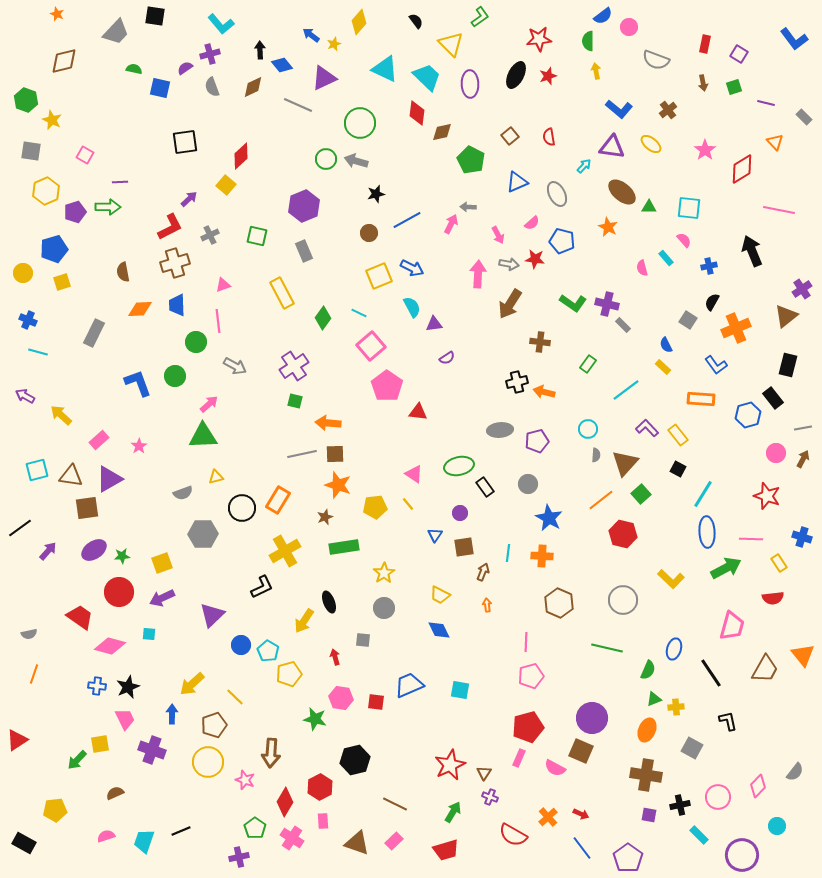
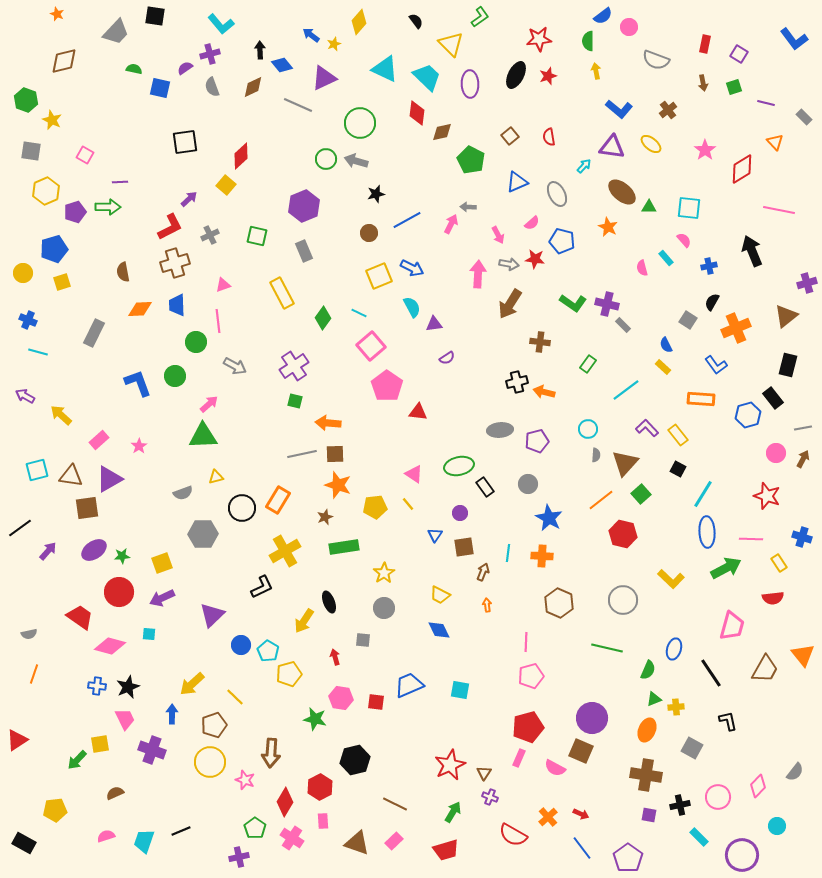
purple cross at (802, 289): moved 5 px right, 6 px up; rotated 18 degrees clockwise
yellow circle at (208, 762): moved 2 px right
cyan rectangle at (699, 835): moved 2 px down
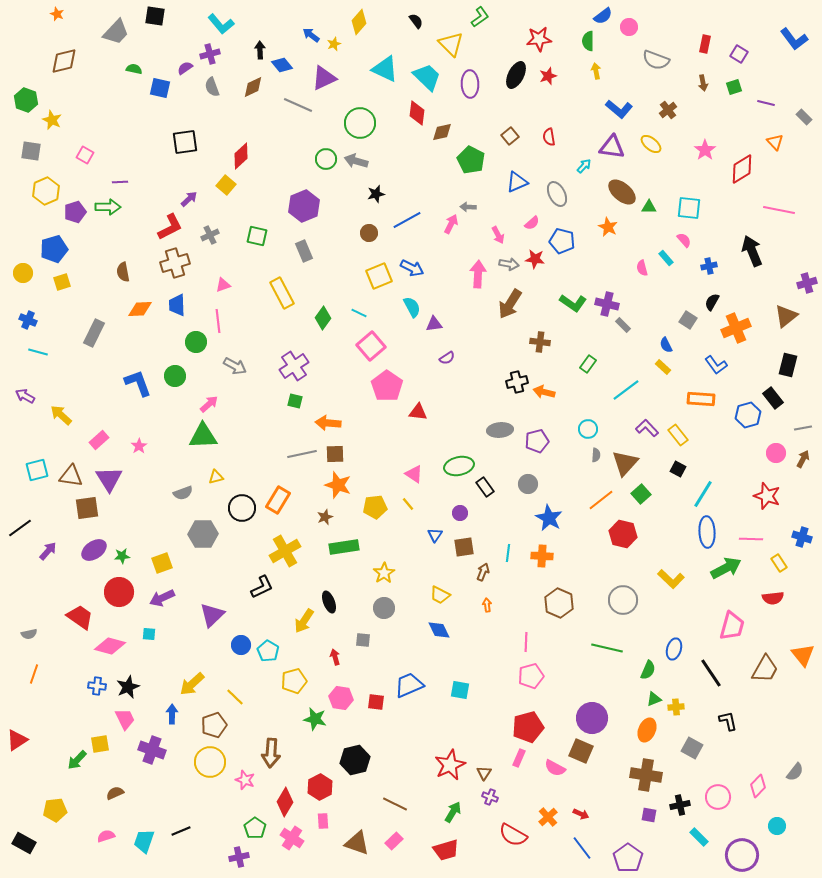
purple triangle at (109, 479): rotated 32 degrees counterclockwise
yellow pentagon at (289, 674): moved 5 px right, 7 px down
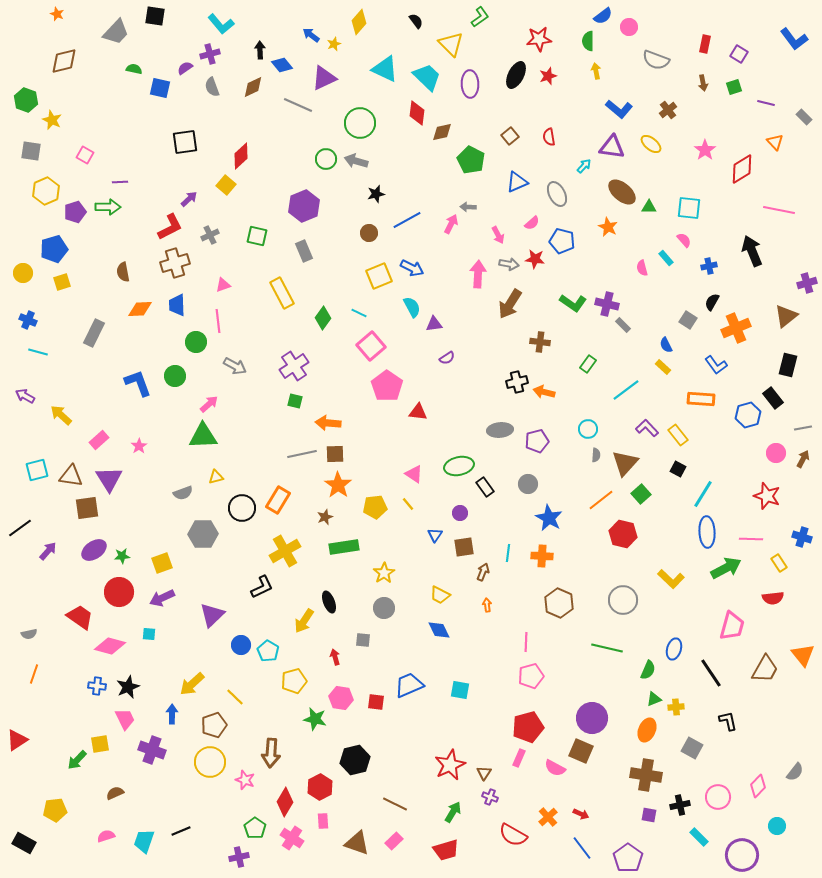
orange star at (338, 485): rotated 16 degrees clockwise
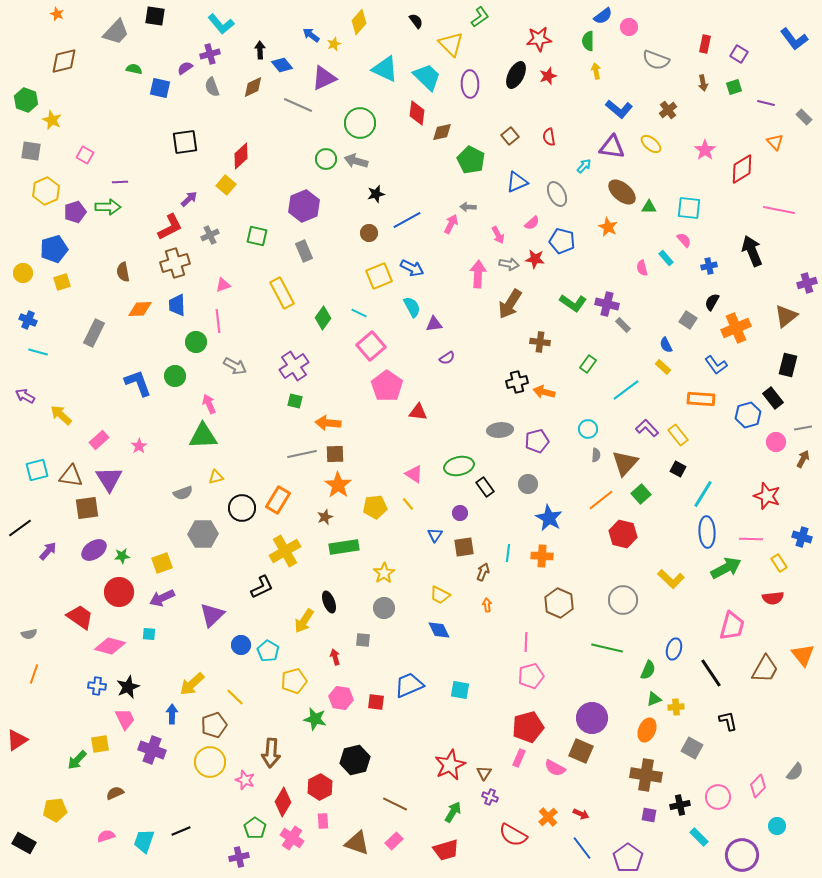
pink arrow at (209, 404): rotated 72 degrees counterclockwise
pink circle at (776, 453): moved 11 px up
red diamond at (285, 802): moved 2 px left
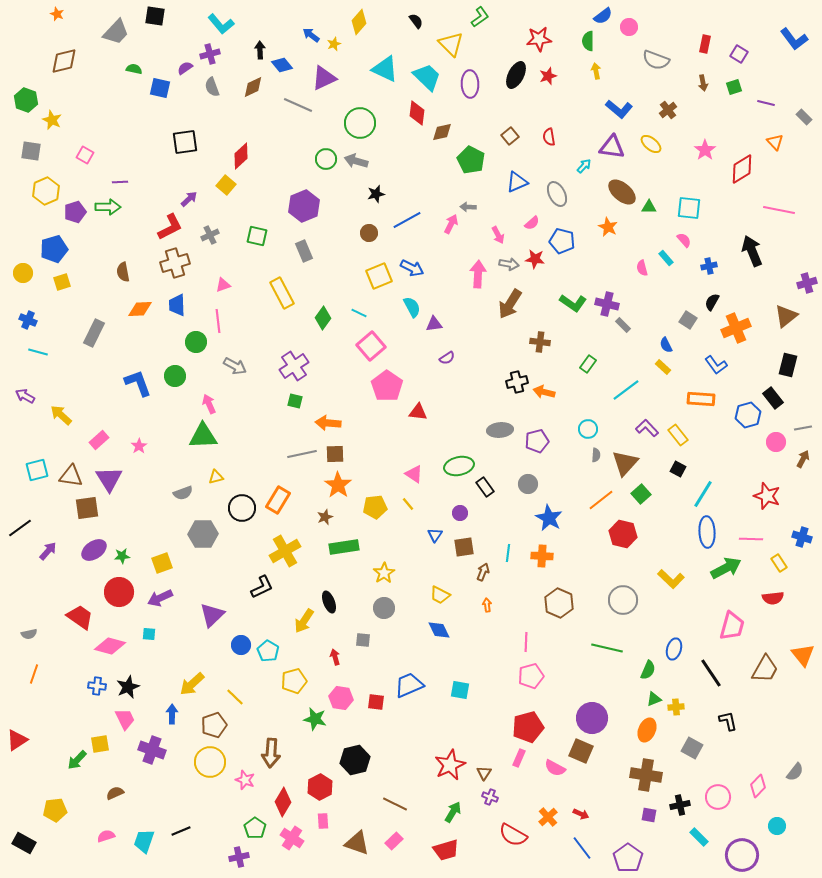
purple arrow at (162, 598): moved 2 px left
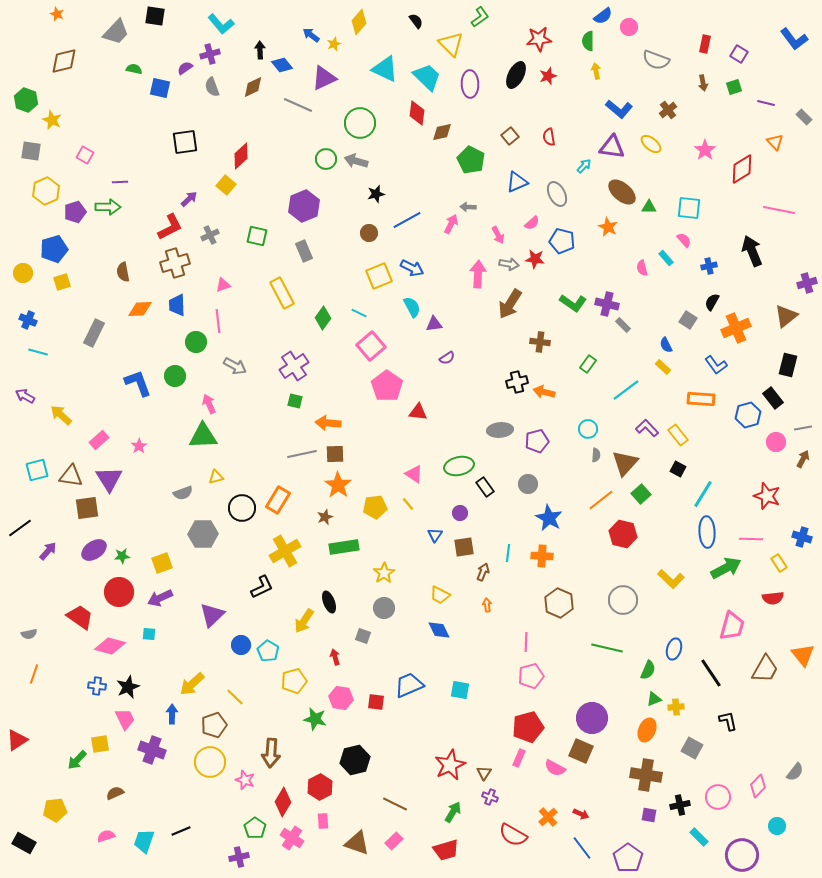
gray square at (363, 640): moved 4 px up; rotated 14 degrees clockwise
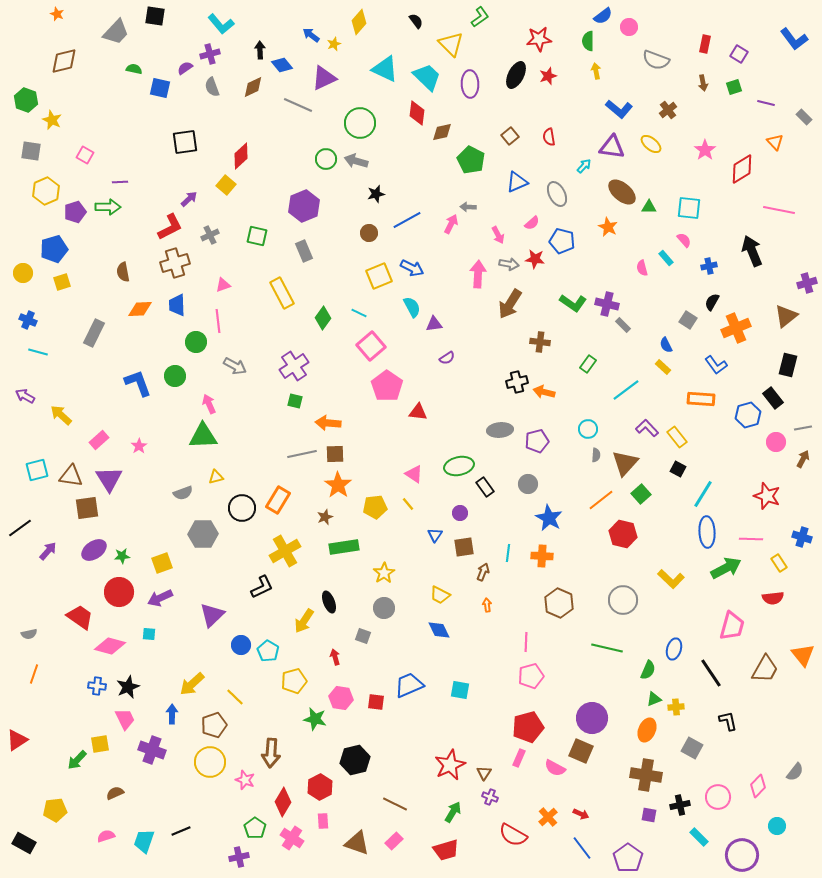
yellow rectangle at (678, 435): moved 1 px left, 2 px down
